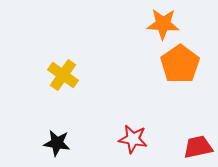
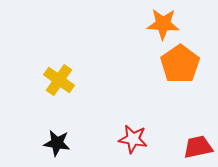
yellow cross: moved 4 px left, 5 px down
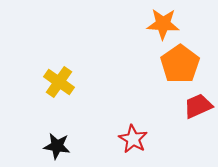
yellow cross: moved 2 px down
red star: rotated 20 degrees clockwise
black star: moved 3 px down
red trapezoid: moved 41 px up; rotated 12 degrees counterclockwise
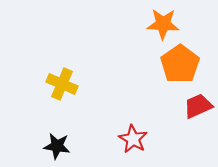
yellow cross: moved 3 px right, 2 px down; rotated 12 degrees counterclockwise
